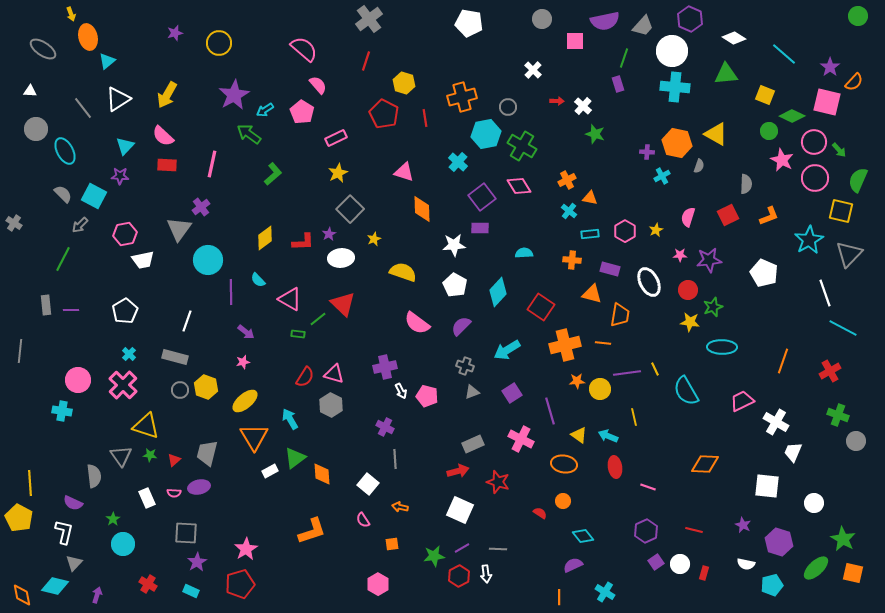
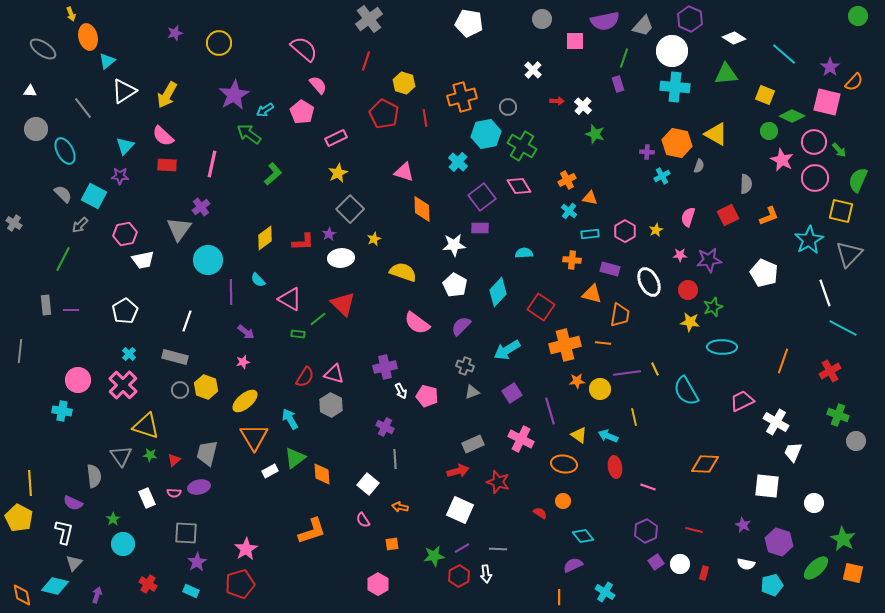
white triangle at (118, 99): moved 6 px right, 8 px up
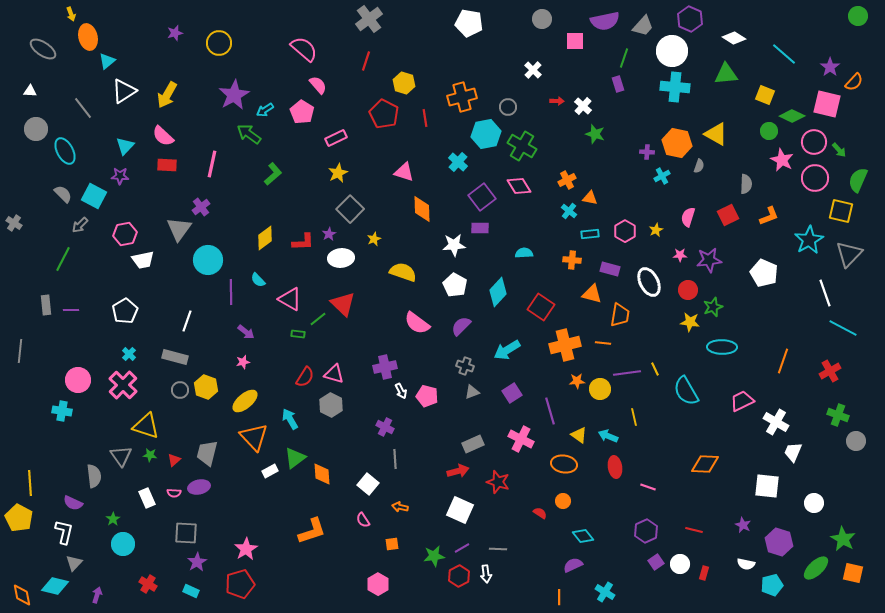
pink square at (827, 102): moved 2 px down
orange triangle at (254, 437): rotated 12 degrees counterclockwise
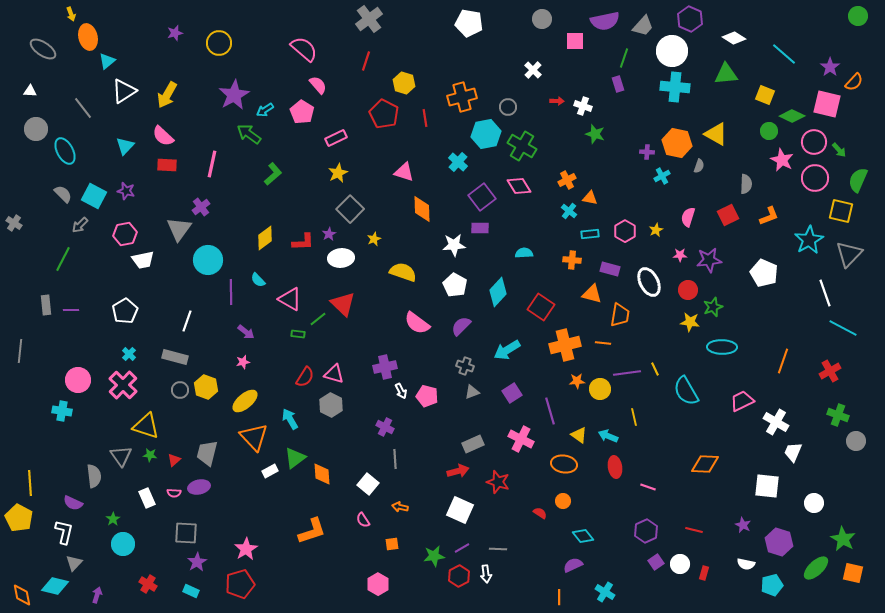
white cross at (583, 106): rotated 24 degrees counterclockwise
purple star at (120, 176): moved 6 px right, 15 px down; rotated 12 degrees clockwise
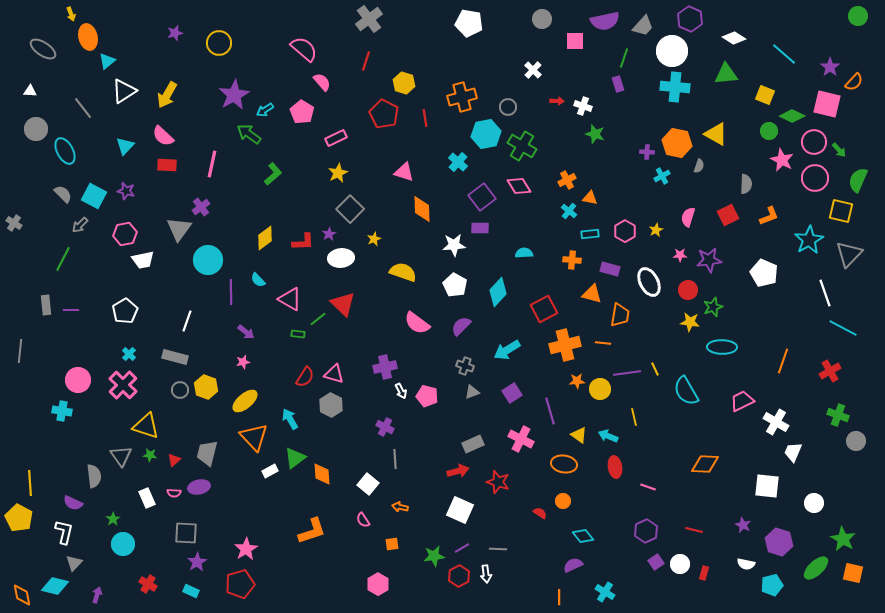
pink semicircle at (318, 85): moved 4 px right, 3 px up
red square at (541, 307): moved 3 px right, 2 px down; rotated 28 degrees clockwise
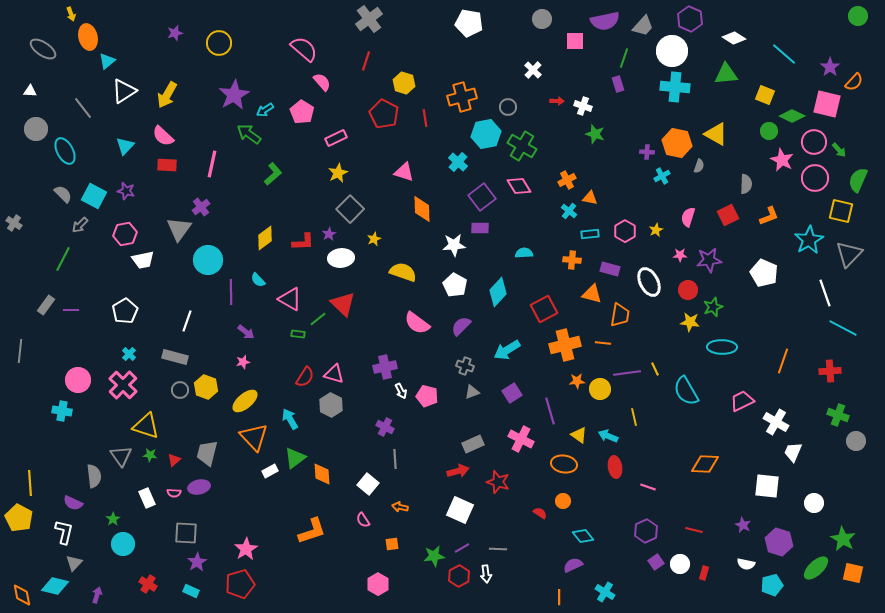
gray rectangle at (46, 305): rotated 42 degrees clockwise
red cross at (830, 371): rotated 25 degrees clockwise
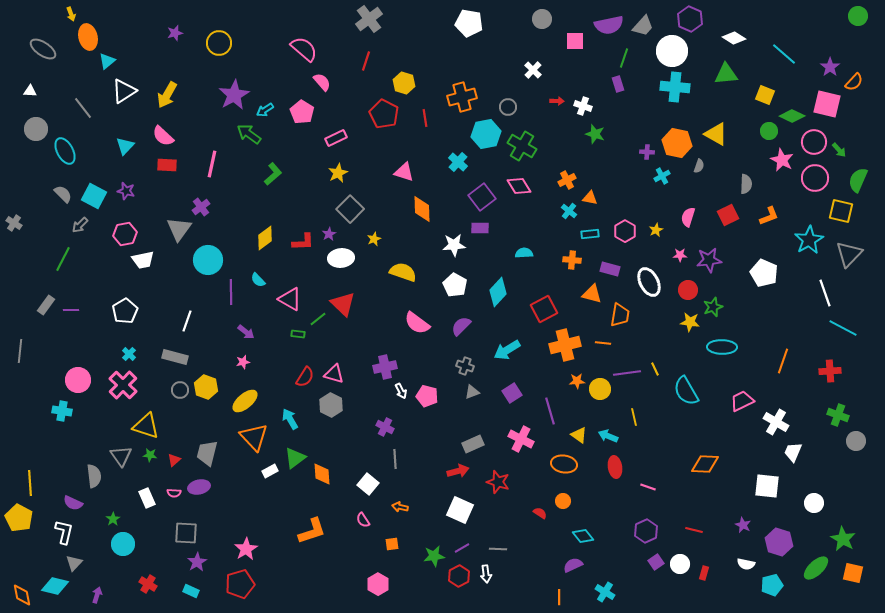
purple semicircle at (605, 21): moved 4 px right, 4 px down
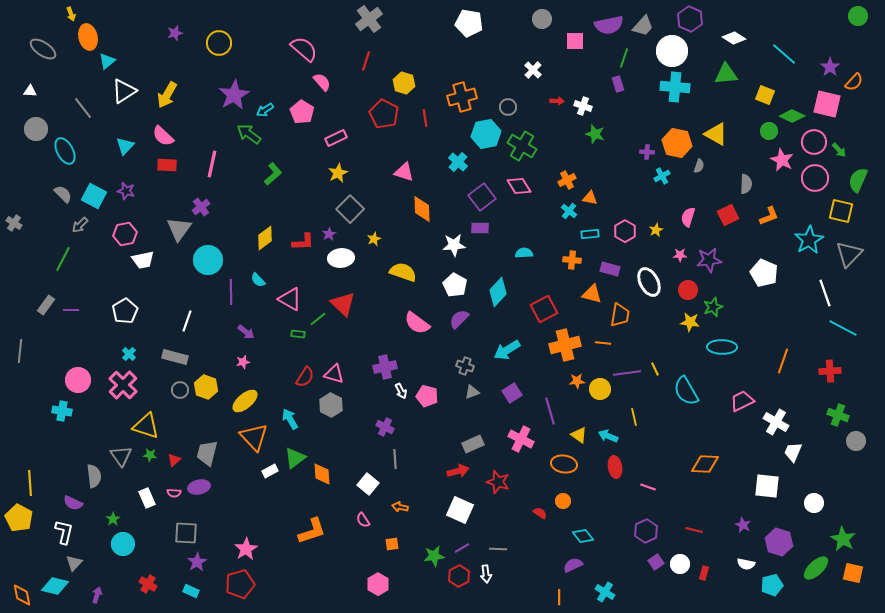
purple semicircle at (461, 326): moved 2 px left, 7 px up
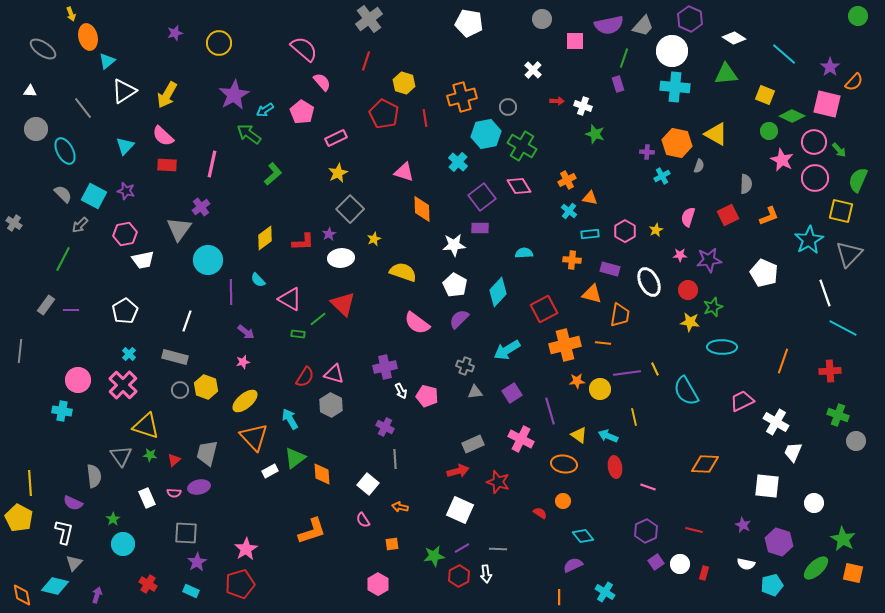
gray triangle at (472, 392): moved 3 px right; rotated 14 degrees clockwise
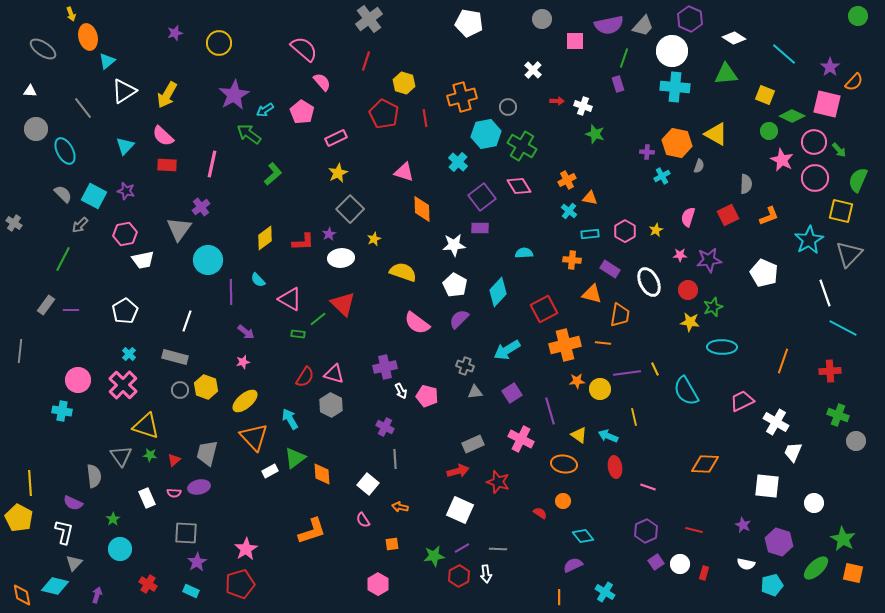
purple rectangle at (610, 269): rotated 18 degrees clockwise
cyan circle at (123, 544): moved 3 px left, 5 px down
